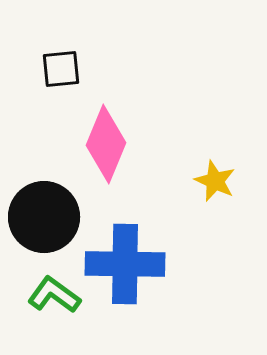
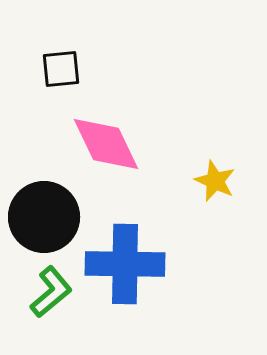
pink diamond: rotated 48 degrees counterclockwise
green L-shape: moved 3 px left, 3 px up; rotated 104 degrees clockwise
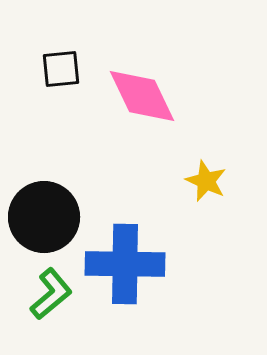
pink diamond: moved 36 px right, 48 px up
yellow star: moved 9 px left
green L-shape: moved 2 px down
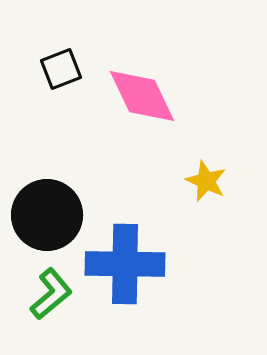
black square: rotated 15 degrees counterclockwise
black circle: moved 3 px right, 2 px up
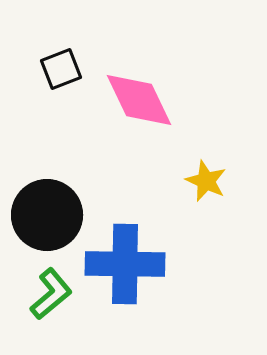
pink diamond: moved 3 px left, 4 px down
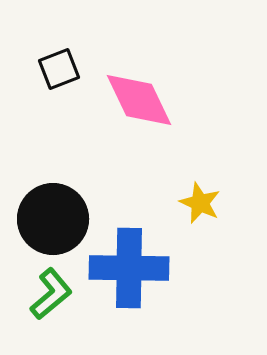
black square: moved 2 px left
yellow star: moved 6 px left, 22 px down
black circle: moved 6 px right, 4 px down
blue cross: moved 4 px right, 4 px down
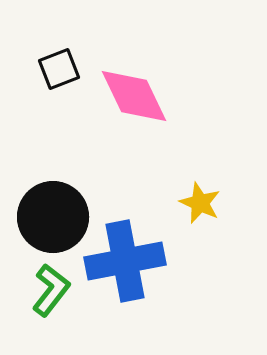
pink diamond: moved 5 px left, 4 px up
black circle: moved 2 px up
blue cross: moved 4 px left, 7 px up; rotated 12 degrees counterclockwise
green L-shape: moved 4 px up; rotated 12 degrees counterclockwise
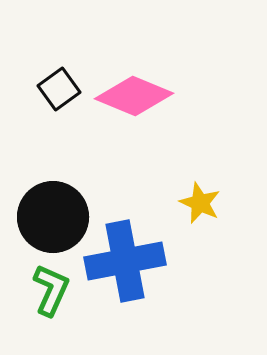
black square: moved 20 px down; rotated 15 degrees counterclockwise
pink diamond: rotated 42 degrees counterclockwise
green L-shape: rotated 14 degrees counterclockwise
